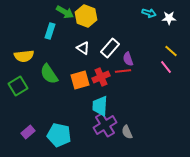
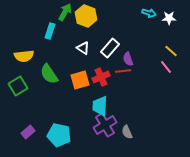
green arrow: rotated 90 degrees counterclockwise
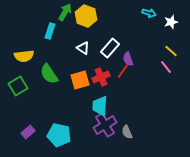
white star: moved 2 px right, 4 px down; rotated 16 degrees counterclockwise
red line: rotated 49 degrees counterclockwise
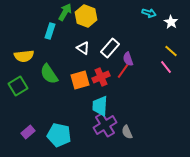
white star: rotated 24 degrees counterclockwise
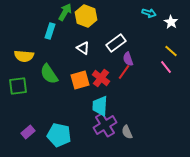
white rectangle: moved 6 px right, 5 px up; rotated 12 degrees clockwise
yellow semicircle: rotated 12 degrees clockwise
red line: moved 1 px right, 1 px down
red cross: moved 1 px down; rotated 30 degrees counterclockwise
green square: rotated 24 degrees clockwise
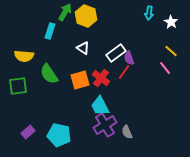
cyan arrow: rotated 80 degrees clockwise
white rectangle: moved 10 px down
purple semicircle: moved 1 px right, 1 px up
pink line: moved 1 px left, 1 px down
cyan trapezoid: rotated 30 degrees counterclockwise
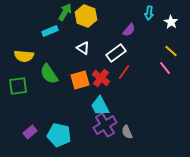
cyan rectangle: rotated 49 degrees clockwise
purple semicircle: moved 28 px up; rotated 120 degrees counterclockwise
purple rectangle: moved 2 px right
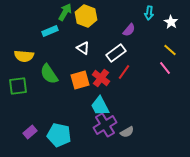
yellow line: moved 1 px left, 1 px up
gray semicircle: rotated 96 degrees counterclockwise
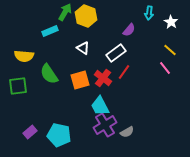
red cross: moved 2 px right
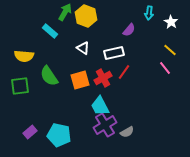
cyan rectangle: rotated 63 degrees clockwise
white rectangle: moved 2 px left; rotated 24 degrees clockwise
green semicircle: moved 2 px down
red cross: rotated 24 degrees clockwise
green square: moved 2 px right
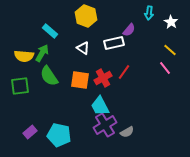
green arrow: moved 23 px left, 41 px down
white rectangle: moved 10 px up
orange square: rotated 24 degrees clockwise
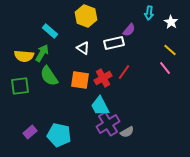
purple cross: moved 3 px right, 1 px up
